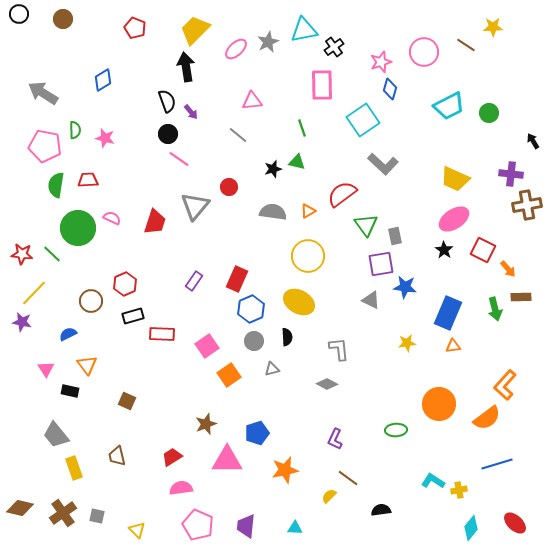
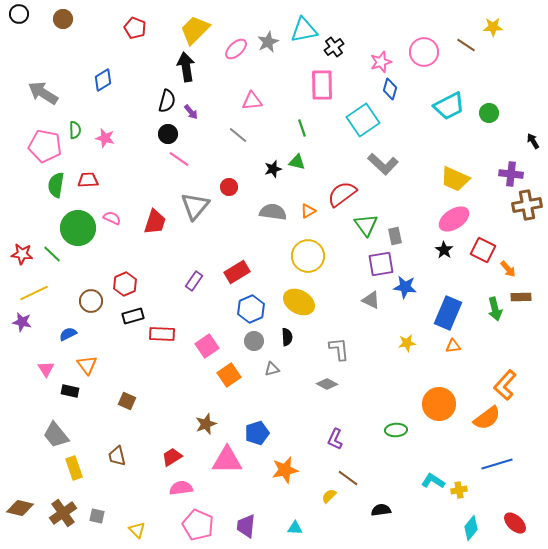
black semicircle at (167, 101): rotated 35 degrees clockwise
red rectangle at (237, 279): moved 7 px up; rotated 35 degrees clockwise
yellow line at (34, 293): rotated 20 degrees clockwise
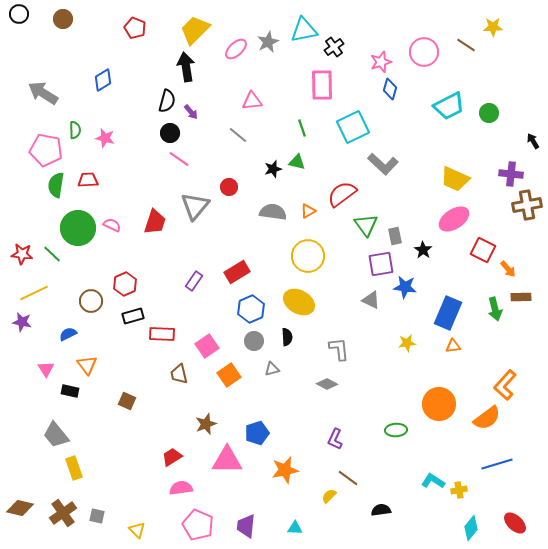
cyan square at (363, 120): moved 10 px left, 7 px down; rotated 8 degrees clockwise
black circle at (168, 134): moved 2 px right, 1 px up
pink pentagon at (45, 146): moved 1 px right, 4 px down
pink semicircle at (112, 218): moved 7 px down
black star at (444, 250): moved 21 px left
brown trapezoid at (117, 456): moved 62 px right, 82 px up
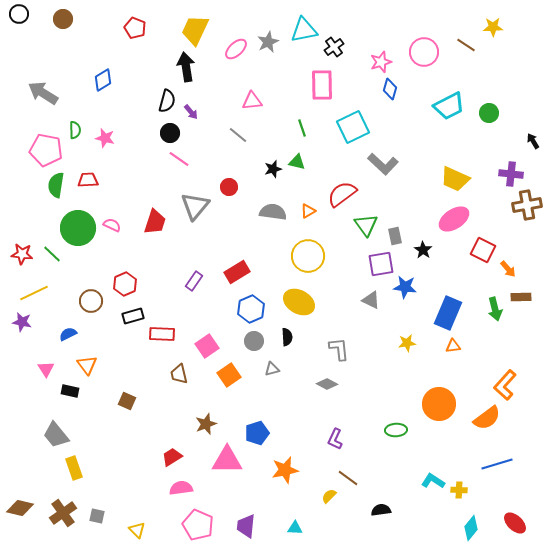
yellow trapezoid at (195, 30): rotated 20 degrees counterclockwise
yellow cross at (459, 490): rotated 14 degrees clockwise
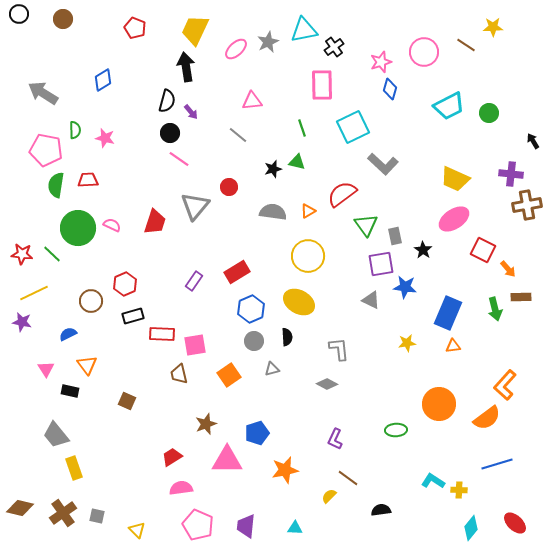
pink square at (207, 346): moved 12 px left, 1 px up; rotated 25 degrees clockwise
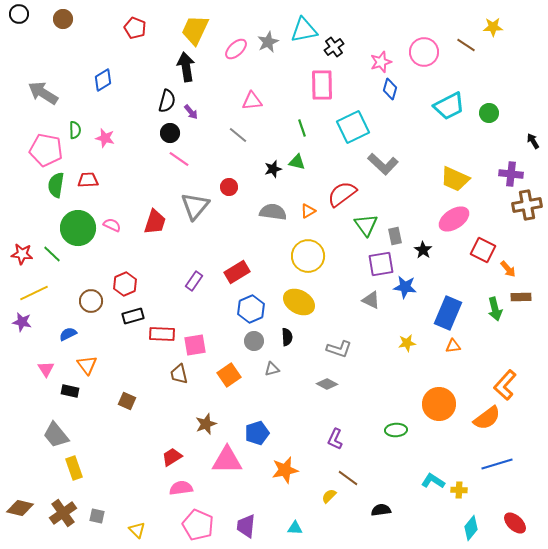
gray L-shape at (339, 349): rotated 115 degrees clockwise
